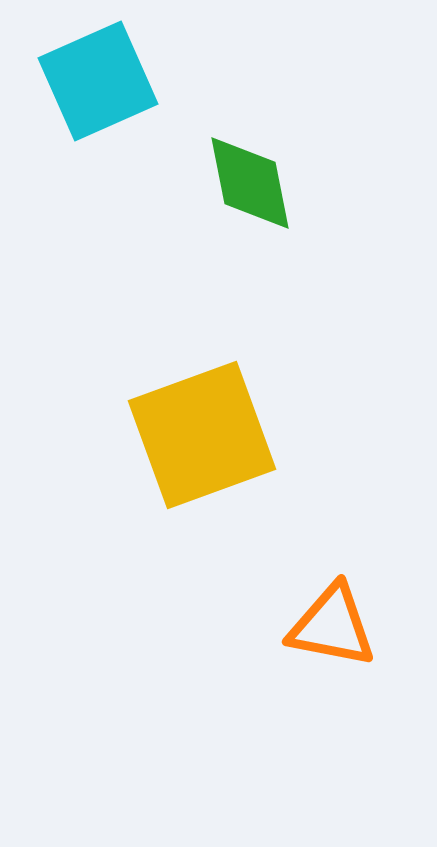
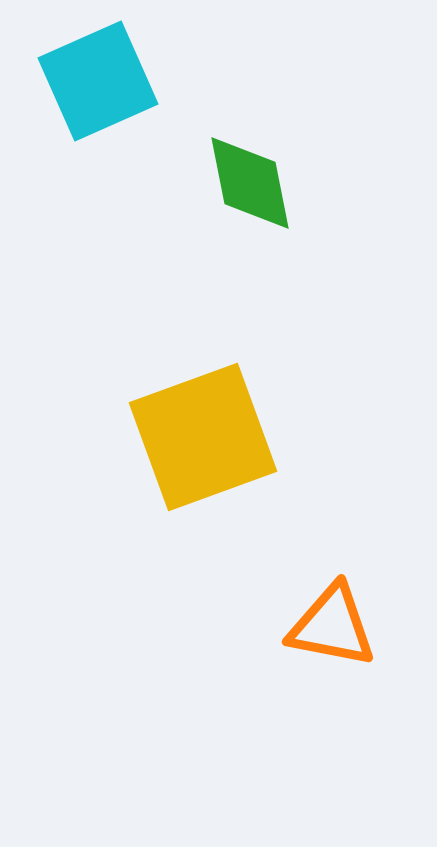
yellow square: moved 1 px right, 2 px down
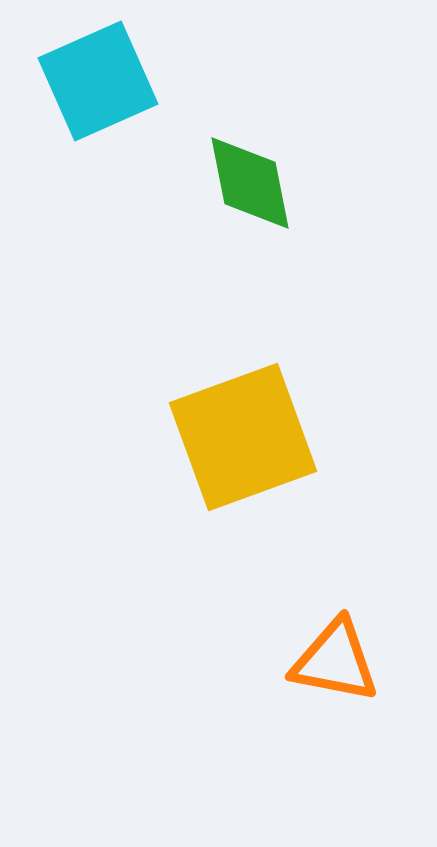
yellow square: moved 40 px right
orange triangle: moved 3 px right, 35 px down
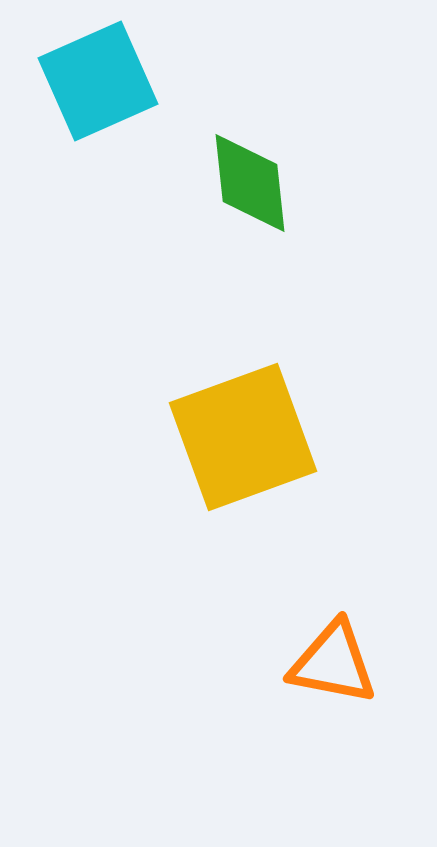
green diamond: rotated 5 degrees clockwise
orange triangle: moved 2 px left, 2 px down
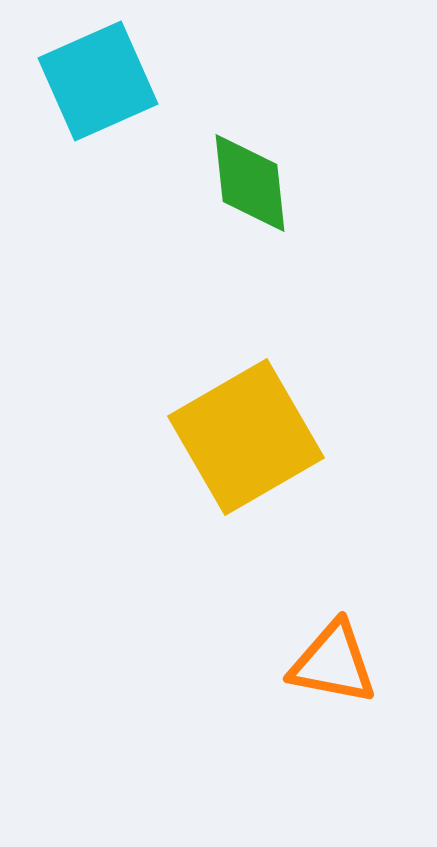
yellow square: moved 3 px right; rotated 10 degrees counterclockwise
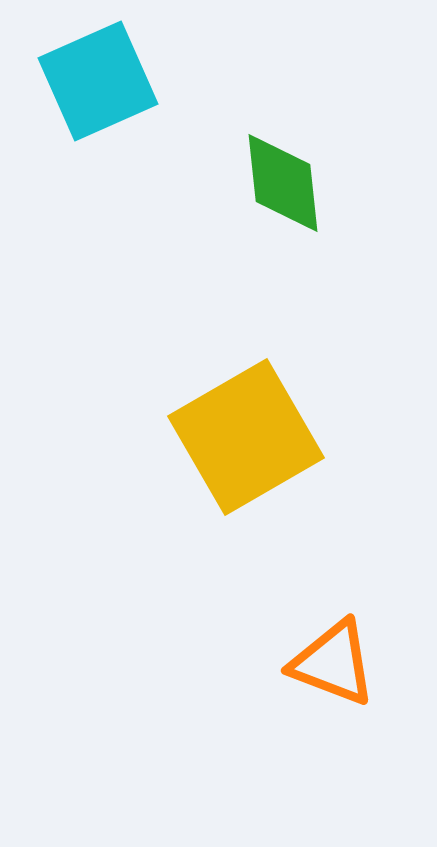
green diamond: moved 33 px right
orange triangle: rotated 10 degrees clockwise
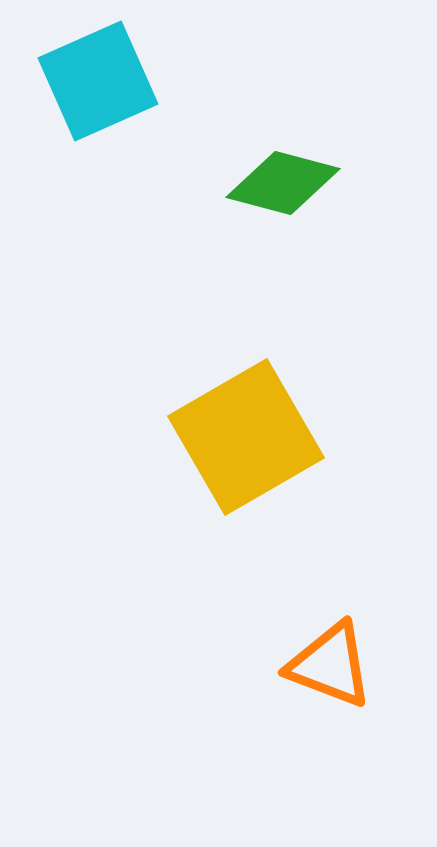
green diamond: rotated 69 degrees counterclockwise
orange triangle: moved 3 px left, 2 px down
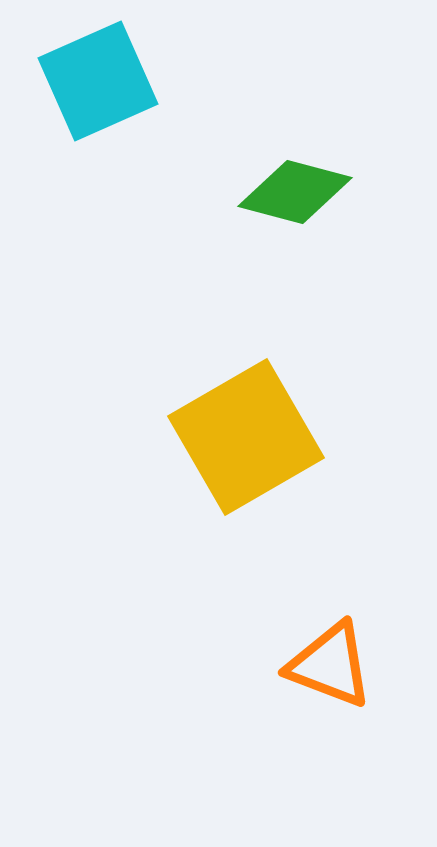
green diamond: moved 12 px right, 9 px down
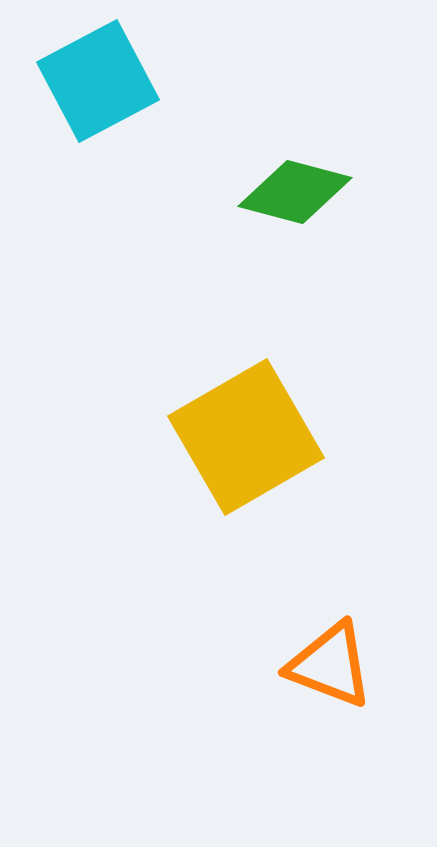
cyan square: rotated 4 degrees counterclockwise
